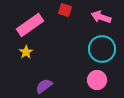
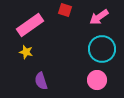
pink arrow: moved 2 px left; rotated 54 degrees counterclockwise
yellow star: rotated 24 degrees counterclockwise
purple semicircle: moved 3 px left, 5 px up; rotated 72 degrees counterclockwise
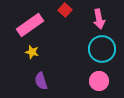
red square: rotated 24 degrees clockwise
pink arrow: moved 2 px down; rotated 66 degrees counterclockwise
yellow star: moved 6 px right
pink circle: moved 2 px right, 1 px down
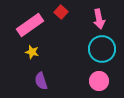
red square: moved 4 px left, 2 px down
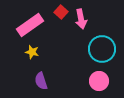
pink arrow: moved 18 px left
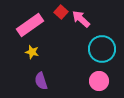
pink arrow: rotated 144 degrees clockwise
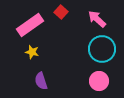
pink arrow: moved 16 px right
